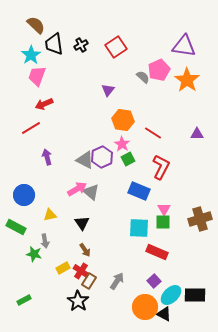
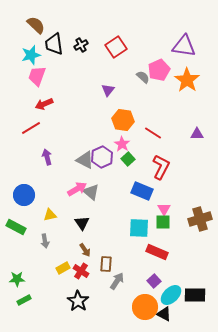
cyan star at (31, 55): rotated 18 degrees clockwise
green square at (128, 159): rotated 16 degrees counterclockwise
blue rectangle at (139, 191): moved 3 px right
green star at (34, 254): moved 17 px left, 25 px down; rotated 14 degrees counterclockwise
brown rectangle at (89, 281): moved 17 px right, 17 px up; rotated 28 degrees counterclockwise
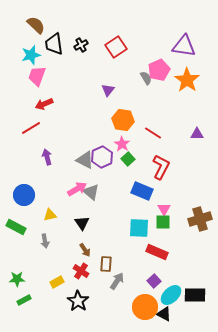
gray semicircle at (143, 77): moved 3 px right, 1 px down; rotated 16 degrees clockwise
yellow rectangle at (63, 268): moved 6 px left, 14 px down
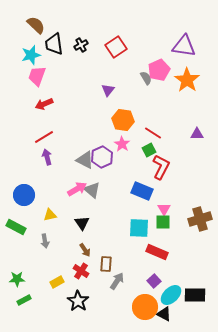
red line at (31, 128): moved 13 px right, 9 px down
green square at (128, 159): moved 21 px right, 9 px up; rotated 16 degrees clockwise
gray triangle at (91, 192): moved 1 px right, 2 px up
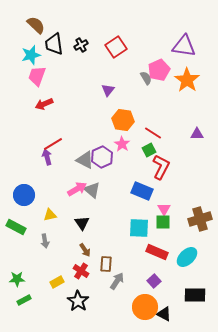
red line at (44, 137): moved 9 px right, 7 px down
cyan ellipse at (171, 295): moved 16 px right, 38 px up
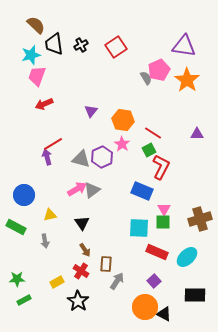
purple triangle at (108, 90): moved 17 px left, 21 px down
gray triangle at (85, 160): moved 4 px left, 1 px up; rotated 12 degrees counterclockwise
gray triangle at (92, 190): rotated 42 degrees clockwise
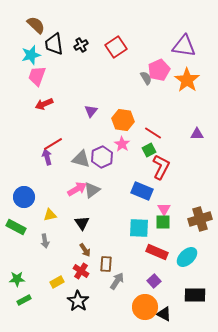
blue circle at (24, 195): moved 2 px down
